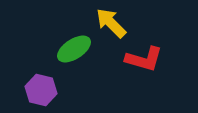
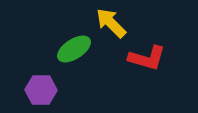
red L-shape: moved 3 px right, 1 px up
purple hexagon: rotated 12 degrees counterclockwise
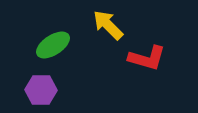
yellow arrow: moved 3 px left, 2 px down
green ellipse: moved 21 px left, 4 px up
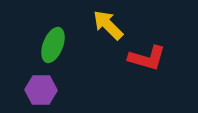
green ellipse: rotated 36 degrees counterclockwise
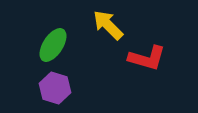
green ellipse: rotated 12 degrees clockwise
purple hexagon: moved 14 px right, 2 px up; rotated 16 degrees clockwise
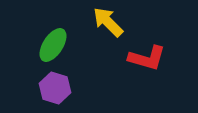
yellow arrow: moved 3 px up
